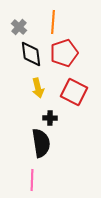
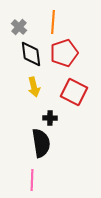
yellow arrow: moved 4 px left, 1 px up
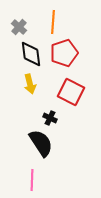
yellow arrow: moved 4 px left, 3 px up
red square: moved 3 px left
black cross: rotated 24 degrees clockwise
black semicircle: rotated 24 degrees counterclockwise
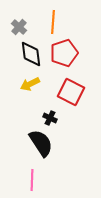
yellow arrow: rotated 78 degrees clockwise
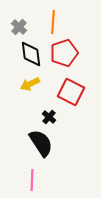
black cross: moved 1 px left, 1 px up; rotated 16 degrees clockwise
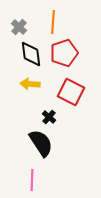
yellow arrow: rotated 30 degrees clockwise
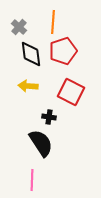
red pentagon: moved 1 px left, 2 px up
yellow arrow: moved 2 px left, 2 px down
black cross: rotated 32 degrees counterclockwise
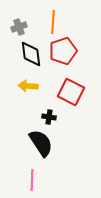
gray cross: rotated 28 degrees clockwise
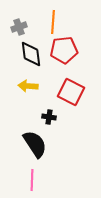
red pentagon: moved 1 px right, 1 px up; rotated 12 degrees clockwise
black semicircle: moved 6 px left, 1 px down
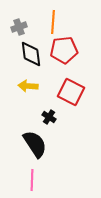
black cross: rotated 24 degrees clockwise
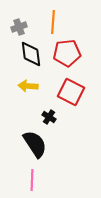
red pentagon: moved 3 px right, 3 px down
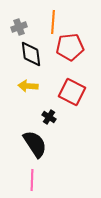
red pentagon: moved 3 px right, 6 px up
red square: moved 1 px right
